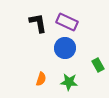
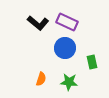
black L-shape: rotated 140 degrees clockwise
green rectangle: moved 6 px left, 3 px up; rotated 16 degrees clockwise
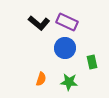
black L-shape: moved 1 px right
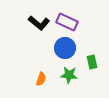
green star: moved 7 px up
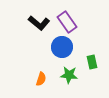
purple rectangle: rotated 30 degrees clockwise
blue circle: moved 3 px left, 1 px up
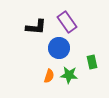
black L-shape: moved 3 px left, 4 px down; rotated 35 degrees counterclockwise
blue circle: moved 3 px left, 1 px down
orange semicircle: moved 8 px right, 3 px up
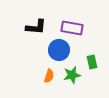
purple rectangle: moved 5 px right, 6 px down; rotated 45 degrees counterclockwise
blue circle: moved 2 px down
green star: moved 3 px right; rotated 18 degrees counterclockwise
